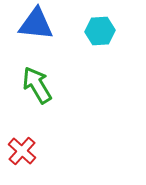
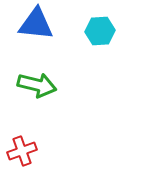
green arrow: rotated 135 degrees clockwise
red cross: rotated 28 degrees clockwise
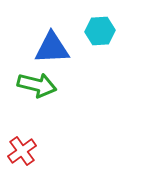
blue triangle: moved 16 px right, 24 px down; rotated 9 degrees counterclockwise
red cross: rotated 16 degrees counterclockwise
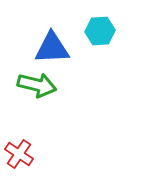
red cross: moved 3 px left, 3 px down; rotated 20 degrees counterclockwise
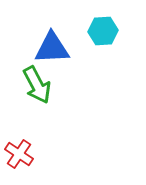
cyan hexagon: moved 3 px right
green arrow: rotated 48 degrees clockwise
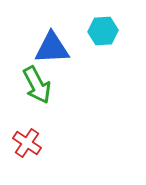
red cross: moved 8 px right, 11 px up
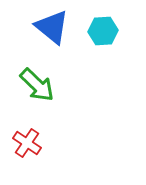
blue triangle: moved 21 px up; rotated 42 degrees clockwise
green arrow: rotated 18 degrees counterclockwise
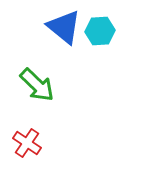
blue triangle: moved 12 px right
cyan hexagon: moved 3 px left
